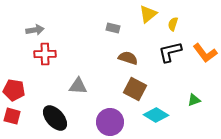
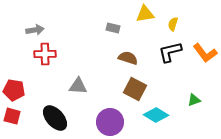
yellow triangle: moved 3 px left; rotated 30 degrees clockwise
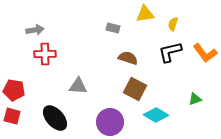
green triangle: moved 1 px right, 1 px up
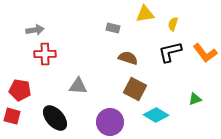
red pentagon: moved 6 px right
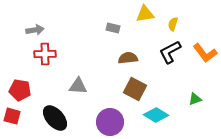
black L-shape: rotated 15 degrees counterclockwise
brown semicircle: rotated 24 degrees counterclockwise
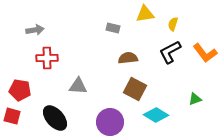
red cross: moved 2 px right, 4 px down
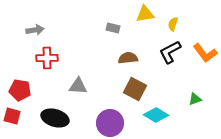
black ellipse: rotated 32 degrees counterclockwise
purple circle: moved 1 px down
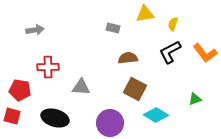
red cross: moved 1 px right, 9 px down
gray triangle: moved 3 px right, 1 px down
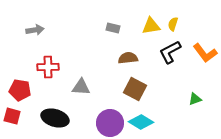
yellow triangle: moved 6 px right, 12 px down
cyan diamond: moved 15 px left, 7 px down
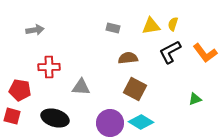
red cross: moved 1 px right
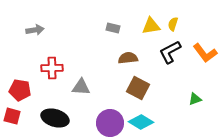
red cross: moved 3 px right, 1 px down
brown square: moved 3 px right, 1 px up
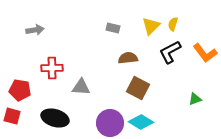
yellow triangle: rotated 36 degrees counterclockwise
